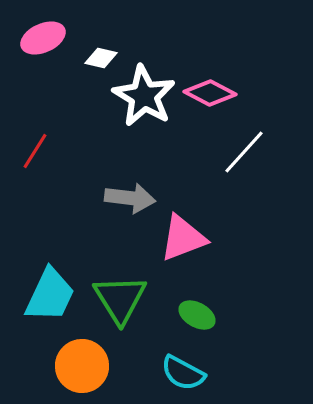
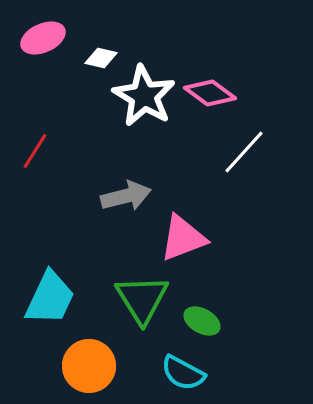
pink diamond: rotated 9 degrees clockwise
gray arrow: moved 4 px left, 2 px up; rotated 21 degrees counterclockwise
cyan trapezoid: moved 3 px down
green triangle: moved 22 px right
green ellipse: moved 5 px right, 6 px down
orange circle: moved 7 px right
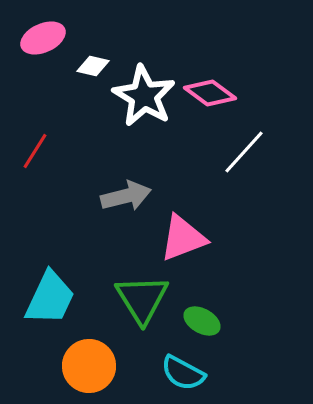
white diamond: moved 8 px left, 8 px down
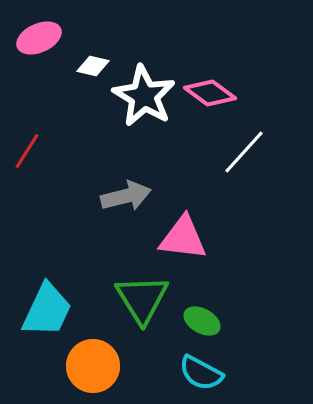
pink ellipse: moved 4 px left
red line: moved 8 px left
pink triangle: rotated 28 degrees clockwise
cyan trapezoid: moved 3 px left, 12 px down
orange circle: moved 4 px right
cyan semicircle: moved 18 px right
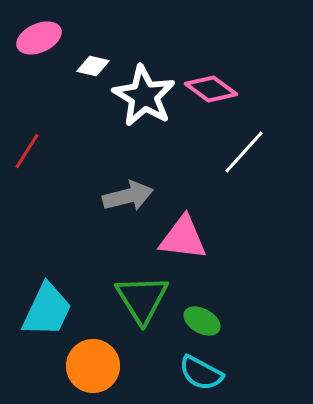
pink diamond: moved 1 px right, 4 px up
gray arrow: moved 2 px right
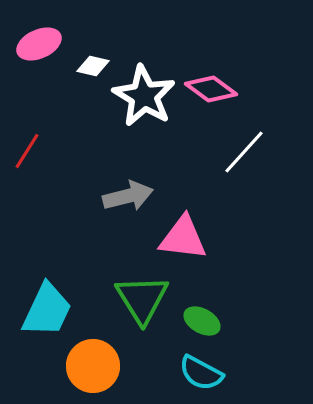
pink ellipse: moved 6 px down
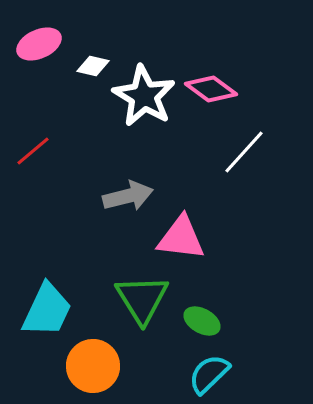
red line: moved 6 px right; rotated 18 degrees clockwise
pink triangle: moved 2 px left
cyan semicircle: moved 8 px right, 1 px down; rotated 108 degrees clockwise
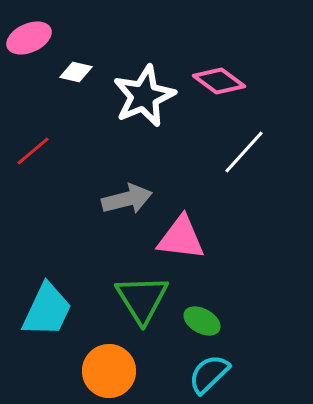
pink ellipse: moved 10 px left, 6 px up
white diamond: moved 17 px left, 6 px down
pink diamond: moved 8 px right, 8 px up
white star: rotated 18 degrees clockwise
gray arrow: moved 1 px left, 3 px down
orange circle: moved 16 px right, 5 px down
